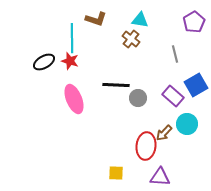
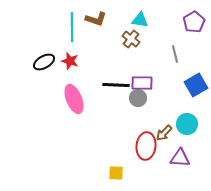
cyan line: moved 11 px up
purple rectangle: moved 31 px left, 13 px up; rotated 40 degrees counterclockwise
purple triangle: moved 20 px right, 19 px up
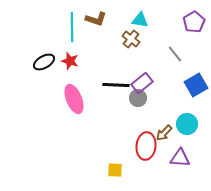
gray line: rotated 24 degrees counterclockwise
purple rectangle: rotated 40 degrees counterclockwise
yellow square: moved 1 px left, 3 px up
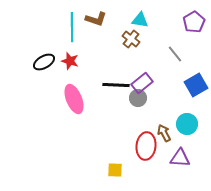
brown arrow: rotated 108 degrees clockwise
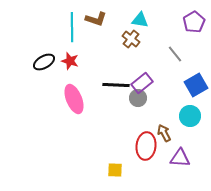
cyan circle: moved 3 px right, 8 px up
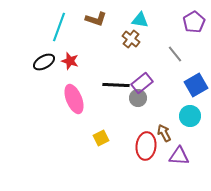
cyan line: moved 13 px left; rotated 20 degrees clockwise
purple triangle: moved 1 px left, 2 px up
yellow square: moved 14 px left, 32 px up; rotated 28 degrees counterclockwise
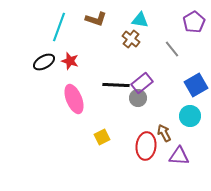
gray line: moved 3 px left, 5 px up
yellow square: moved 1 px right, 1 px up
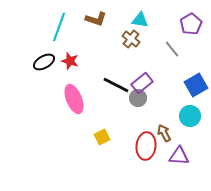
purple pentagon: moved 3 px left, 2 px down
black line: rotated 24 degrees clockwise
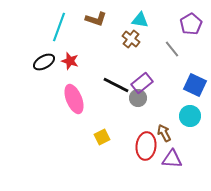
blue square: moved 1 px left; rotated 35 degrees counterclockwise
purple triangle: moved 7 px left, 3 px down
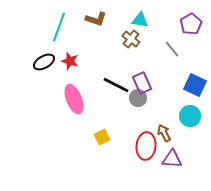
purple rectangle: rotated 75 degrees counterclockwise
